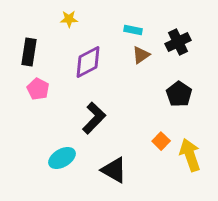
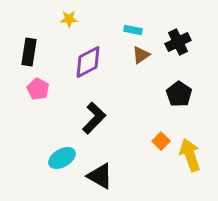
black triangle: moved 14 px left, 6 px down
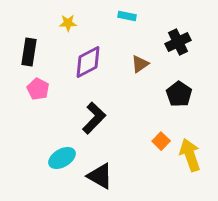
yellow star: moved 1 px left, 4 px down
cyan rectangle: moved 6 px left, 14 px up
brown triangle: moved 1 px left, 9 px down
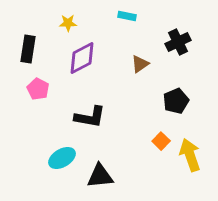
black rectangle: moved 1 px left, 3 px up
purple diamond: moved 6 px left, 4 px up
black pentagon: moved 3 px left, 7 px down; rotated 15 degrees clockwise
black L-shape: moved 4 px left, 1 px up; rotated 56 degrees clockwise
black triangle: rotated 36 degrees counterclockwise
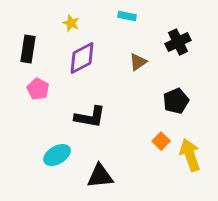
yellow star: moved 3 px right; rotated 24 degrees clockwise
brown triangle: moved 2 px left, 2 px up
cyan ellipse: moved 5 px left, 3 px up
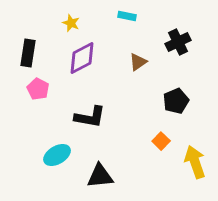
black rectangle: moved 4 px down
yellow arrow: moved 5 px right, 7 px down
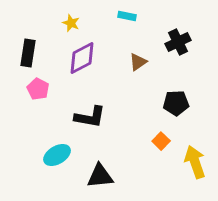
black pentagon: moved 2 px down; rotated 20 degrees clockwise
